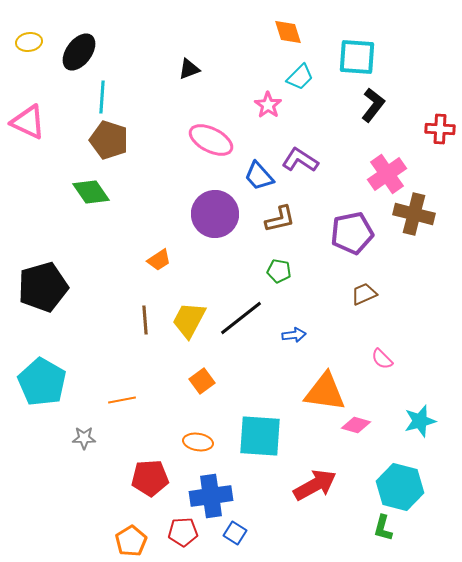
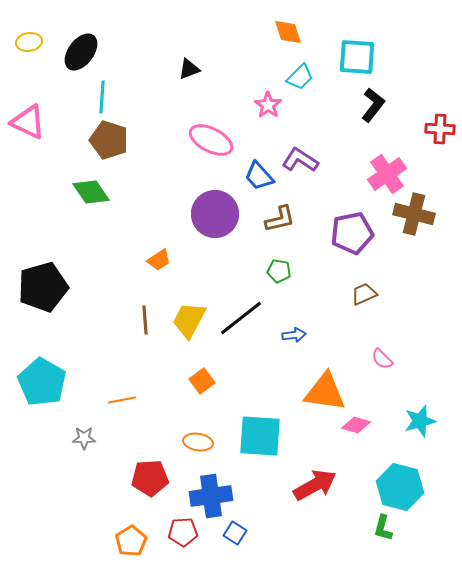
black ellipse at (79, 52): moved 2 px right
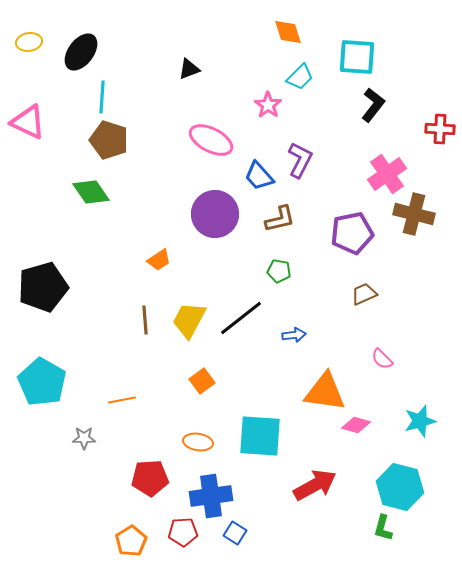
purple L-shape at (300, 160): rotated 84 degrees clockwise
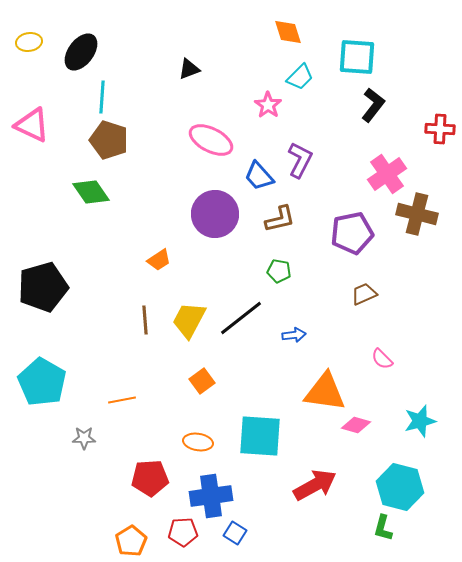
pink triangle at (28, 122): moved 4 px right, 3 px down
brown cross at (414, 214): moved 3 px right
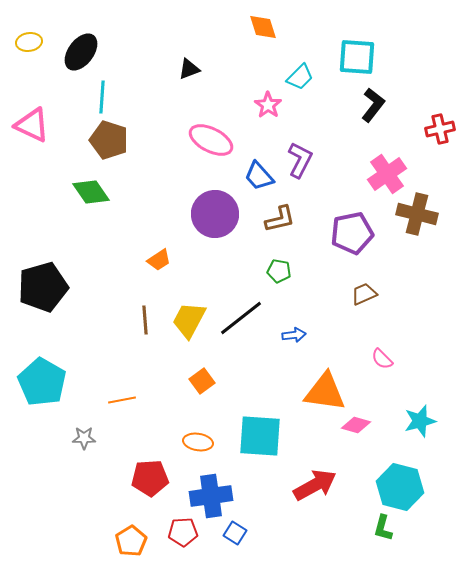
orange diamond at (288, 32): moved 25 px left, 5 px up
red cross at (440, 129): rotated 16 degrees counterclockwise
